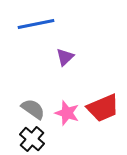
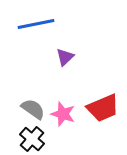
pink star: moved 4 px left, 1 px down
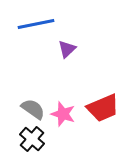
purple triangle: moved 2 px right, 8 px up
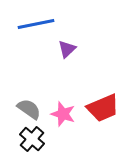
gray semicircle: moved 4 px left
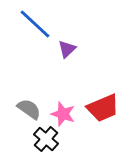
blue line: moved 1 px left; rotated 54 degrees clockwise
black cross: moved 14 px right
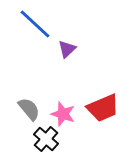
gray semicircle: rotated 15 degrees clockwise
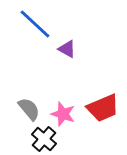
purple triangle: rotated 48 degrees counterclockwise
black cross: moved 2 px left
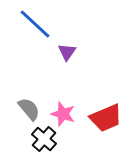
purple triangle: moved 3 px down; rotated 36 degrees clockwise
red trapezoid: moved 3 px right, 10 px down
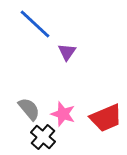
black cross: moved 1 px left, 2 px up
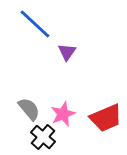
pink star: rotated 30 degrees clockwise
